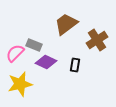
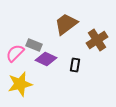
purple diamond: moved 3 px up
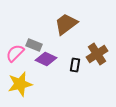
brown cross: moved 14 px down
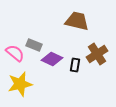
brown trapezoid: moved 11 px right, 3 px up; rotated 50 degrees clockwise
pink semicircle: rotated 84 degrees clockwise
purple diamond: moved 6 px right
